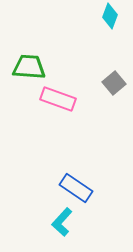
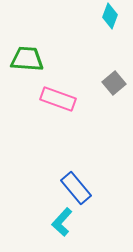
green trapezoid: moved 2 px left, 8 px up
blue rectangle: rotated 16 degrees clockwise
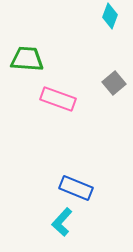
blue rectangle: rotated 28 degrees counterclockwise
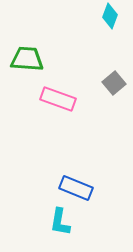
cyan L-shape: moved 2 px left; rotated 32 degrees counterclockwise
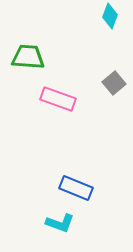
green trapezoid: moved 1 px right, 2 px up
cyan L-shape: moved 1 px down; rotated 80 degrees counterclockwise
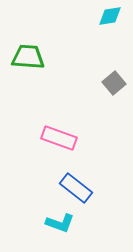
cyan diamond: rotated 60 degrees clockwise
pink rectangle: moved 1 px right, 39 px down
blue rectangle: rotated 16 degrees clockwise
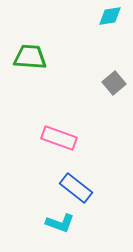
green trapezoid: moved 2 px right
